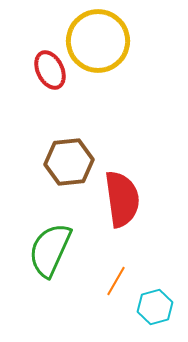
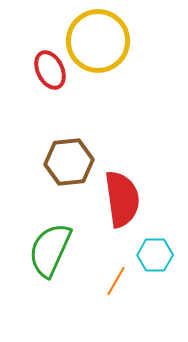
cyan hexagon: moved 52 px up; rotated 16 degrees clockwise
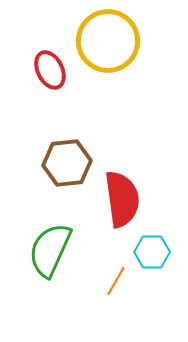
yellow circle: moved 10 px right
brown hexagon: moved 2 px left, 1 px down
cyan hexagon: moved 3 px left, 3 px up
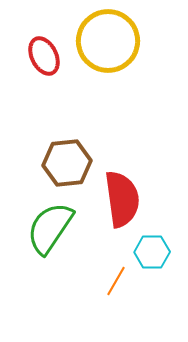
red ellipse: moved 6 px left, 14 px up
green semicircle: moved 22 px up; rotated 10 degrees clockwise
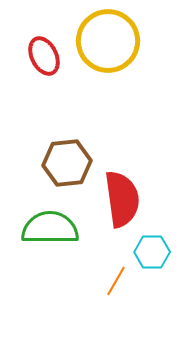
green semicircle: rotated 56 degrees clockwise
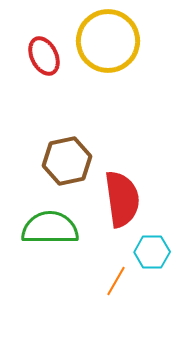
brown hexagon: moved 2 px up; rotated 6 degrees counterclockwise
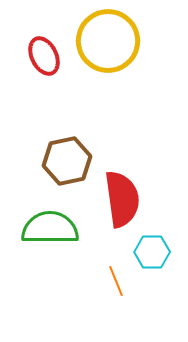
orange line: rotated 52 degrees counterclockwise
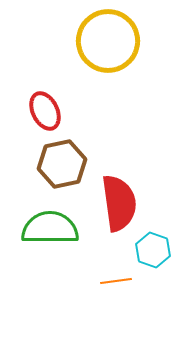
red ellipse: moved 1 px right, 55 px down
brown hexagon: moved 5 px left, 3 px down
red semicircle: moved 3 px left, 4 px down
cyan hexagon: moved 1 px right, 2 px up; rotated 20 degrees clockwise
orange line: rotated 76 degrees counterclockwise
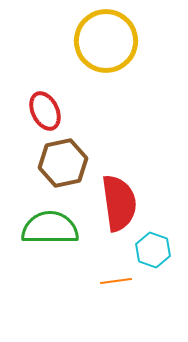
yellow circle: moved 2 px left
brown hexagon: moved 1 px right, 1 px up
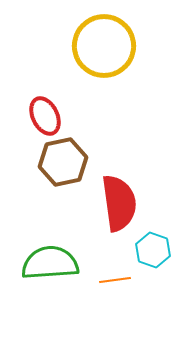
yellow circle: moved 2 px left, 5 px down
red ellipse: moved 5 px down
brown hexagon: moved 1 px up
green semicircle: moved 35 px down; rotated 4 degrees counterclockwise
orange line: moved 1 px left, 1 px up
